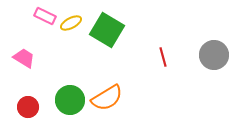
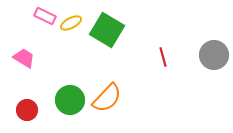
orange semicircle: rotated 16 degrees counterclockwise
red circle: moved 1 px left, 3 px down
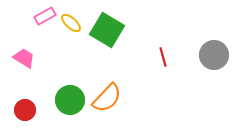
pink rectangle: rotated 55 degrees counterclockwise
yellow ellipse: rotated 70 degrees clockwise
red circle: moved 2 px left
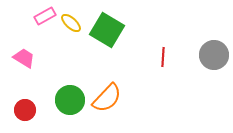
red line: rotated 18 degrees clockwise
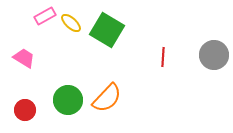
green circle: moved 2 px left
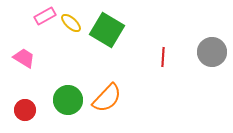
gray circle: moved 2 px left, 3 px up
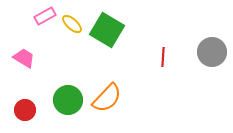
yellow ellipse: moved 1 px right, 1 px down
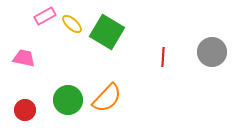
green square: moved 2 px down
pink trapezoid: rotated 20 degrees counterclockwise
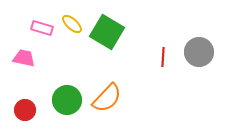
pink rectangle: moved 3 px left, 12 px down; rotated 45 degrees clockwise
gray circle: moved 13 px left
green circle: moved 1 px left
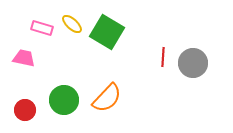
gray circle: moved 6 px left, 11 px down
green circle: moved 3 px left
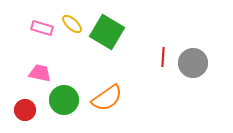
pink trapezoid: moved 16 px right, 15 px down
orange semicircle: rotated 12 degrees clockwise
